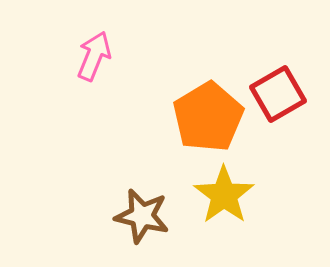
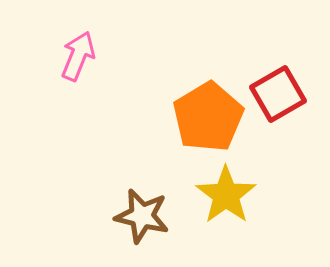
pink arrow: moved 16 px left
yellow star: moved 2 px right
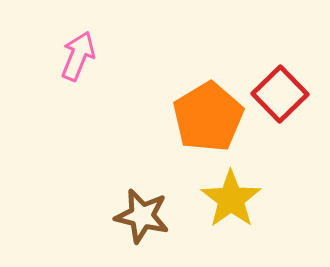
red square: moved 2 px right; rotated 14 degrees counterclockwise
yellow star: moved 5 px right, 4 px down
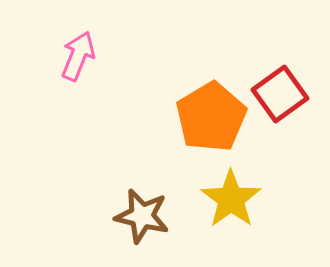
red square: rotated 8 degrees clockwise
orange pentagon: moved 3 px right
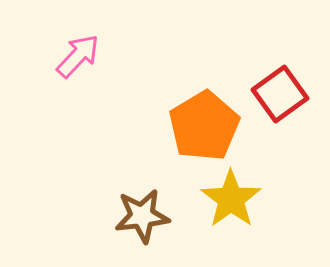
pink arrow: rotated 21 degrees clockwise
orange pentagon: moved 7 px left, 9 px down
brown star: rotated 20 degrees counterclockwise
